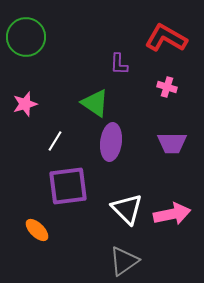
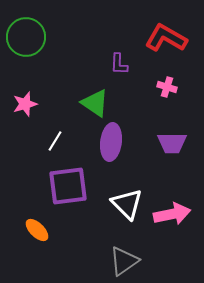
white triangle: moved 5 px up
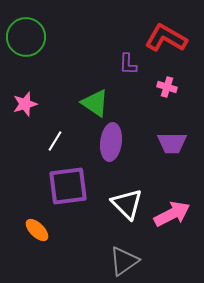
purple L-shape: moved 9 px right
pink arrow: rotated 15 degrees counterclockwise
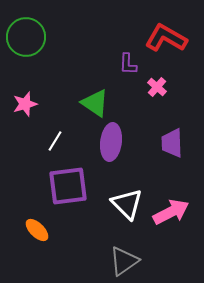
pink cross: moved 10 px left; rotated 24 degrees clockwise
purple trapezoid: rotated 88 degrees clockwise
pink arrow: moved 1 px left, 2 px up
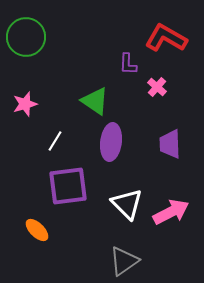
green triangle: moved 2 px up
purple trapezoid: moved 2 px left, 1 px down
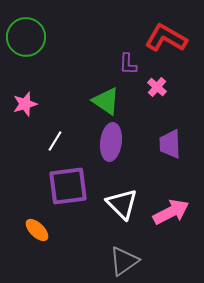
green triangle: moved 11 px right
white triangle: moved 5 px left
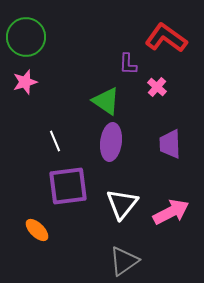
red L-shape: rotated 6 degrees clockwise
pink star: moved 22 px up
white line: rotated 55 degrees counterclockwise
white triangle: rotated 24 degrees clockwise
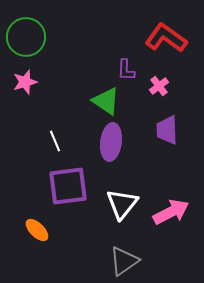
purple L-shape: moved 2 px left, 6 px down
pink cross: moved 2 px right, 1 px up; rotated 12 degrees clockwise
purple trapezoid: moved 3 px left, 14 px up
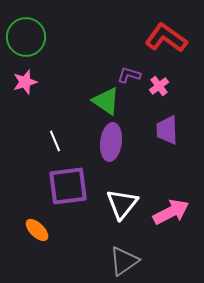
purple L-shape: moved 3 px right, 5 px down; rotated 105 degrees clockwise
